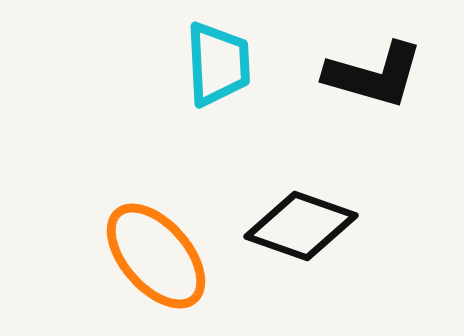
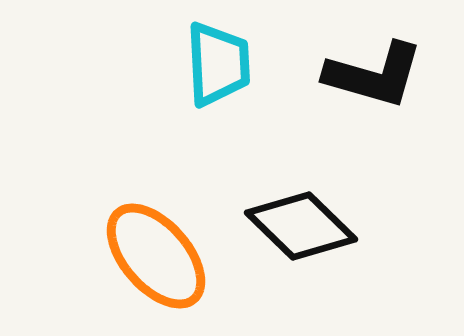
black diamond: rotated 25 degrees clockwise
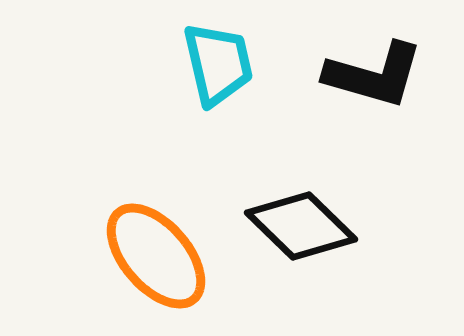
cyan trapezoid: rotated 10 degrees counterclockwise
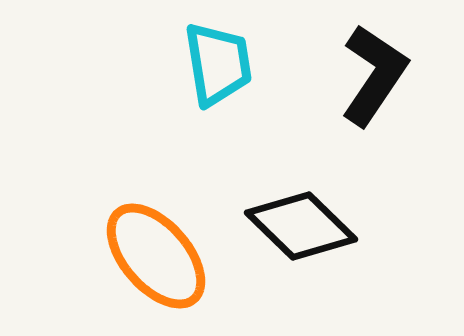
cyan trapezoid: rotated 4 degrees clockwise
black L-shape: rotated 72 degrees counterclockwise
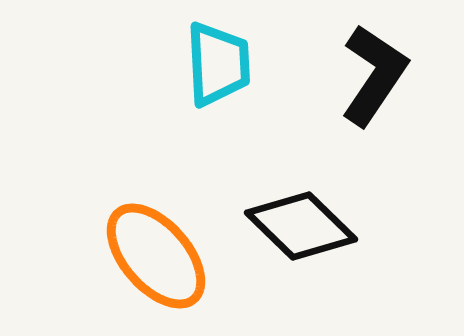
cyan trapezoid: rotated 6 degrees clockwise
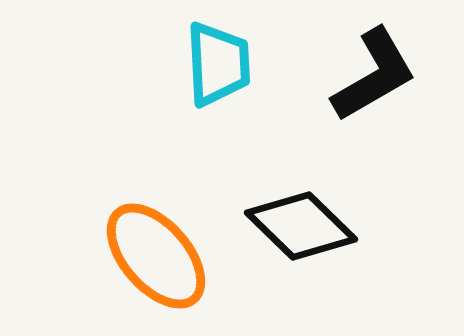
black L-shape: rotated 26 degrees clockwise
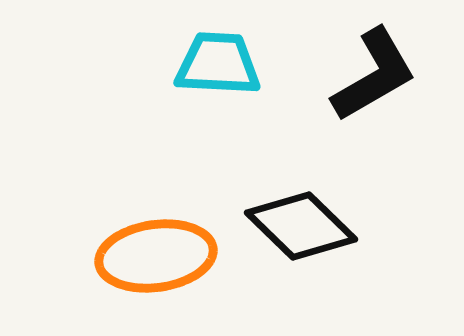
cyan trapezoid: rotated 84 degrees counterclockwise
orange ellipse: rotated 57 degrees counterclockwise
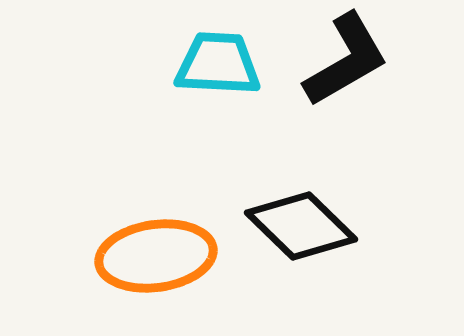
black L-shape: moved 28 px left, 15 px up
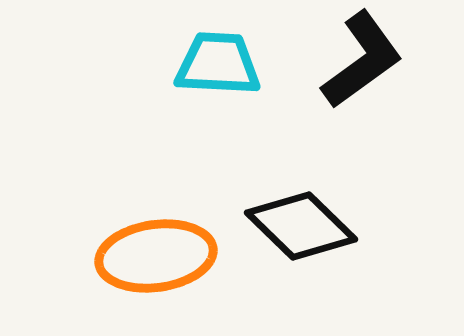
black L-shape: moved 16 px right; rotated 6 degrees counterclockwise
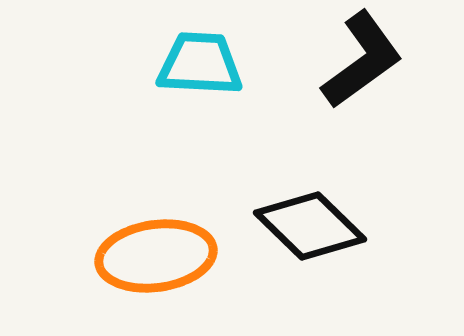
cyan trapezoid: moved 18 px left
black diamond: moved 9 px right
